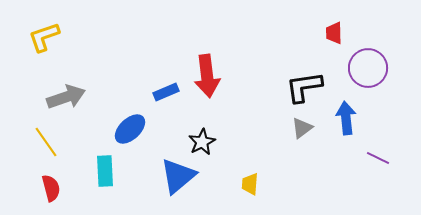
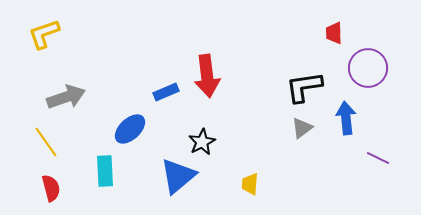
yellow L-shape: moved 3 px up
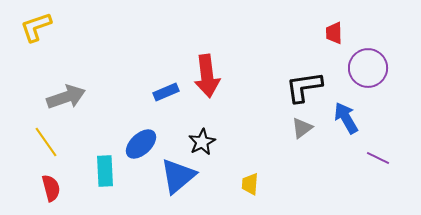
yellow L-shape: moved 8 px left, 7 px up
blue arrow: rotated 24 degrees counterclockwise
blue ellipse: moved 11 px right, 15 px down
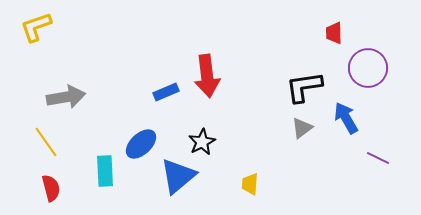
gray arrow: rotated 9 degrees clockwise
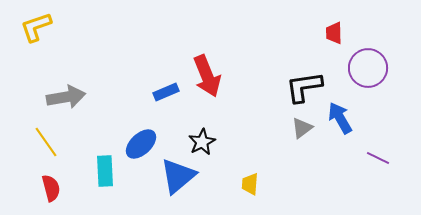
red arrow: rotated 15 degrees counterclockwise
blue arrow: moved 6 px left
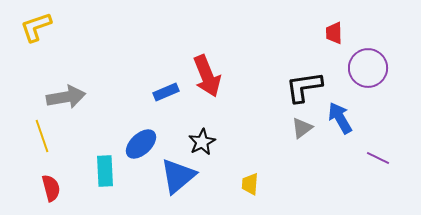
yellow line: moved 4 px left, 6 px up; rotated 16 degrees clockwise
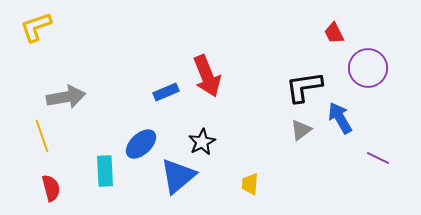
red trapezoid: rotated 25 degrees counterclockwise
gray triangle: moved 1 px left, 2 px down
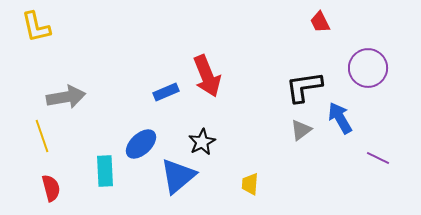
yellow L-shape: rotated 84 degrees counterclockwise
red trapezoid: moved 14 px left, 11 px up
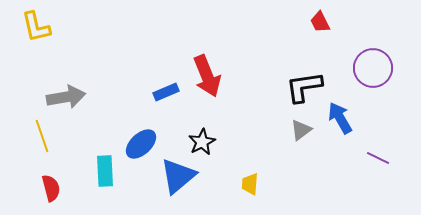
purple circle: moved 5 px right
